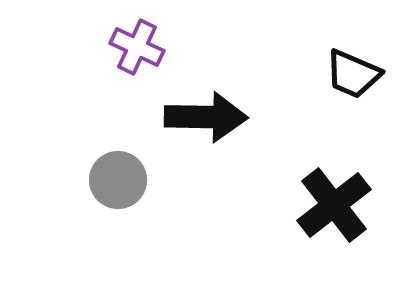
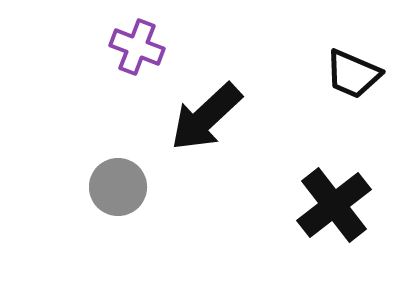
purple cross: rotated 4 degrees counterclockwise
black arrow: rotated 136 degrees clockwise
gray circle: moved 7 px down
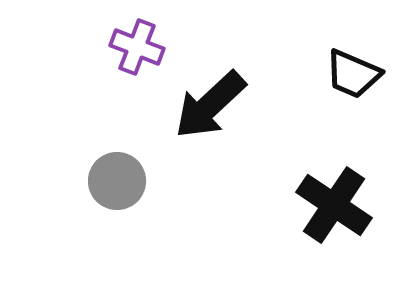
black arrow: moved 4 px right, 12 px up
gray circle: moved 1 px left, 6 px up
black cross: rotated 18 degrees counterclockwise
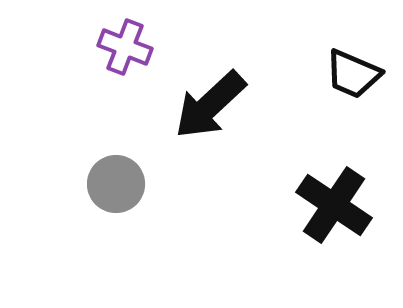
purple cross: moved 12 px left
gray circle: moved 1 px left, 3 px down
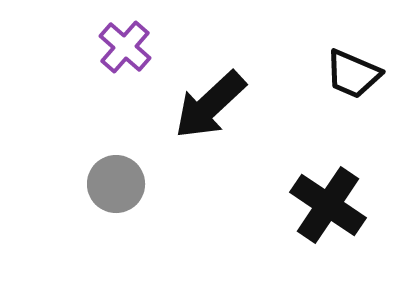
purple cross: rotated 20 degrees clockwise
black cross: moved 6 px left
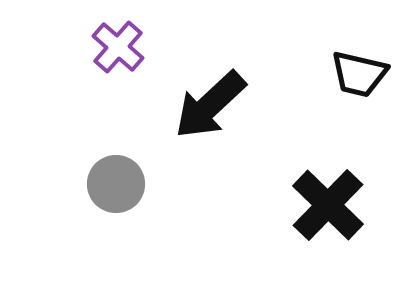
purple cross: moved 7 px left
black trapezoid: moved 6 px right; rotated 10 degrees counterclockwise
black cross: rotated 10 degrees clockwise
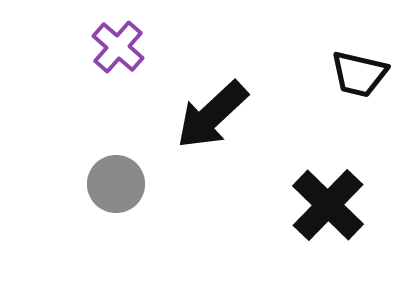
black arrow: moved 2 px right, 10 px down
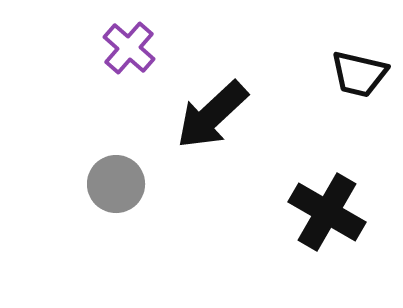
purple cross: moved 11 px right, 1 px down
black cross: moved 1 px left, 7 px down; rotated 14 degrees counterclockwise
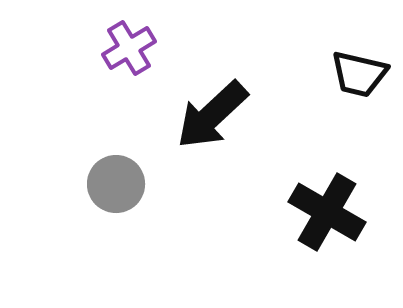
purple cross: rotated 18 degrees clockwise
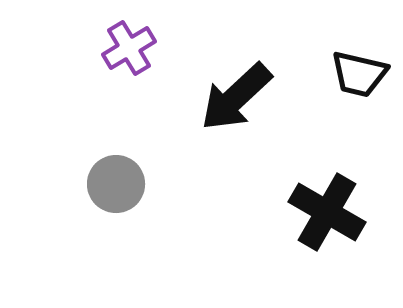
black arrow: moved 24 px right, 18 px up
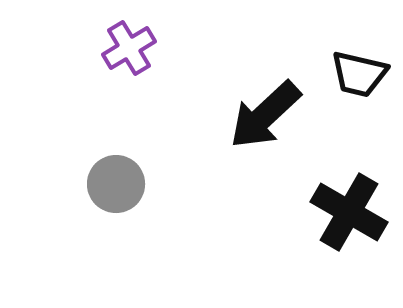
black arrow: moved 29 px right, 18 px down
black cross: moved 22 px right
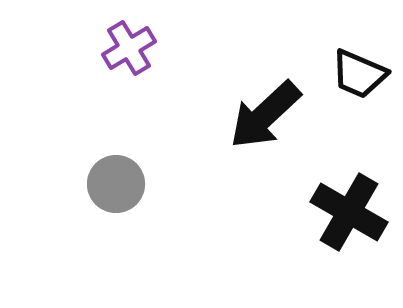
black trapezoid: rotated 10 degrees clockwise
